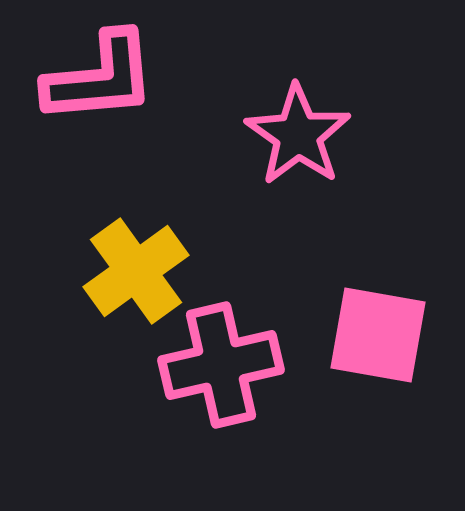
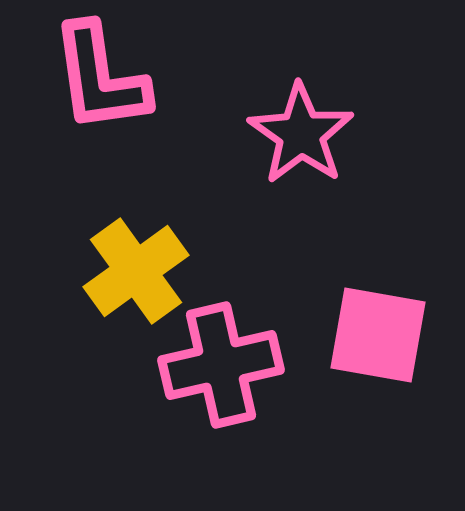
pink L-shape: rotated 87 degrees clockwise
pink star: moved 3 px right, 1 px up
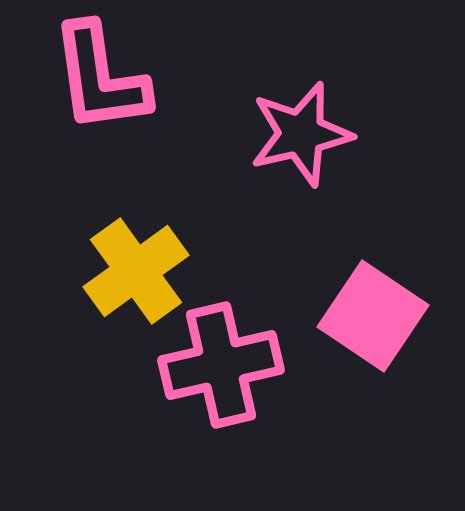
pink star: rotated 24 degrees clockwise
pink square: moved 5 px left, 19 px up; rotated 24 degrees clockwise
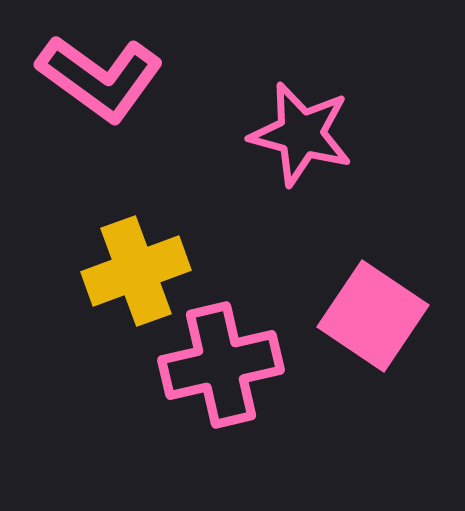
pink L-shape: rotated 46 degrees counterclockwise
pink star: rotated 28 degrees clockwise
yellow cross: rotated 16 degrees clockwise
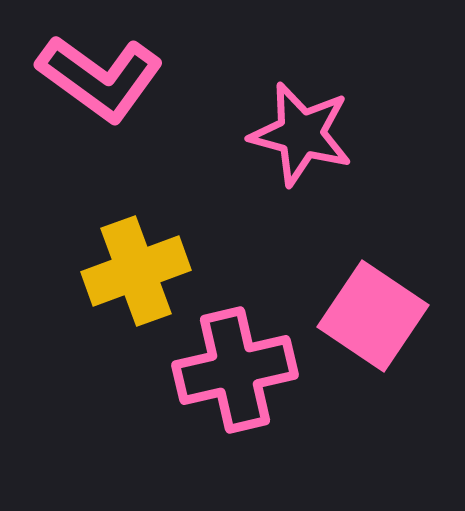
pink cross: moved 14 px right, 5 px down
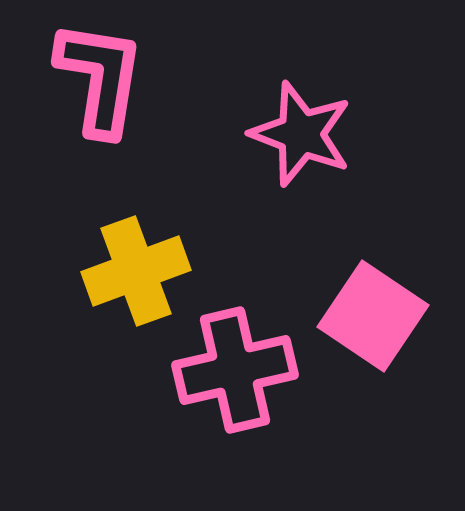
pink L-shape: rotated 117 degrees counterclockwise
pink star: rotated 6 degrees clockwise
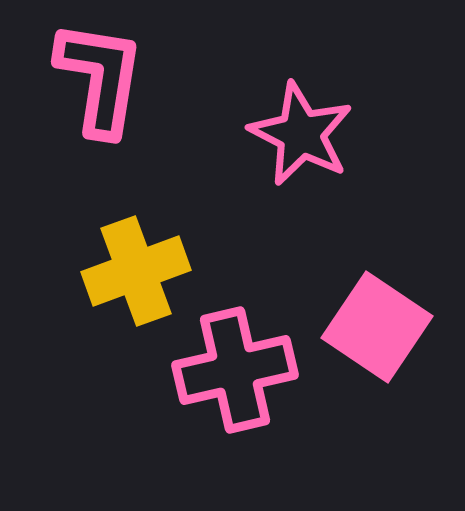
pink star: rotated 6 degrees clockwise
pink square: moved 4 px right, 11 px down
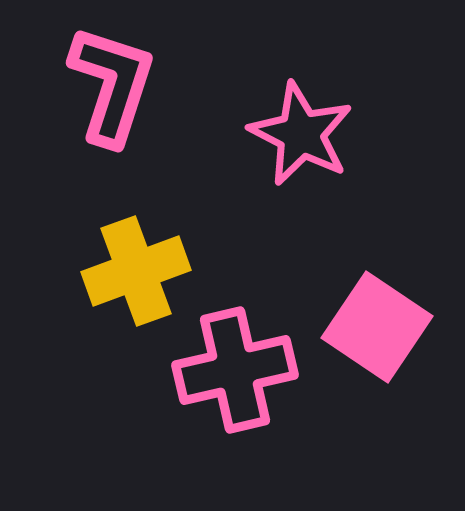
pink L-shape: moved 12 px right, 7 px down; rotated 9 degrees clockwise
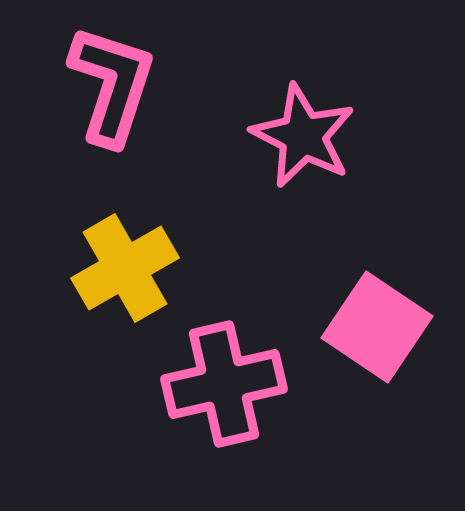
pink star: moved 2 px right, 2 px down
yellow cross: moved 11 px left, 3 px up; rotated 10 degrees counterclockwise
pink cross: moved 11 px left, 14 px down
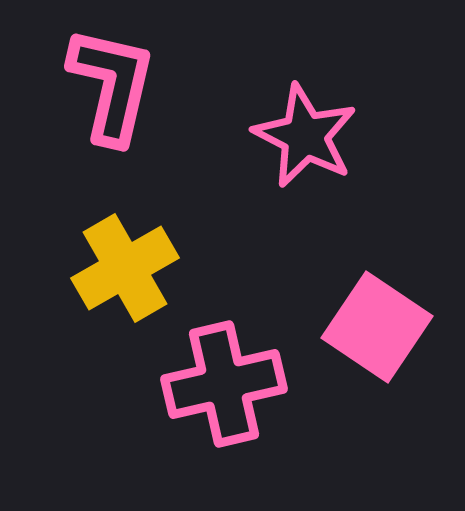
pink L-shape: rotated 5 degrees counterclockwise
pink star: moved 2 px right
